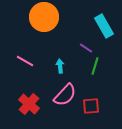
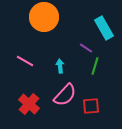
cyan rectangle: moved 2 px down
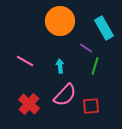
orange circle: moved 16 px right, 4 px down
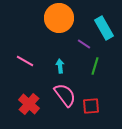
orange circle: moved 1 px left, 3 px up
purple line: moved 2 px left, 4 px up
pink semicircle: rotated 80 degrees counterclockwise
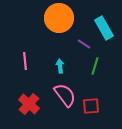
pink line: rotated 54 degrees clockwise
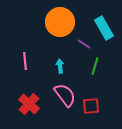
orange circle: moved 1 px right, 4 px down
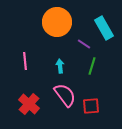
orange circle: moved 3 px left
green line: moved 3 px left
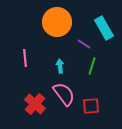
pink line: moved 3 px up
pink semicircle: moved 1 px left, 1 px up
red cross: moved 6 px right
